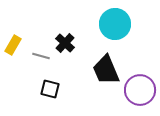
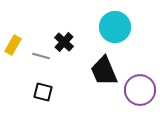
cyan circle: moved 3 px down
black cross: moved 1 px left, 1 px up
black trapezoid: moved 2 px left, 1 px down
black square: moved 7 px left, 3 px down
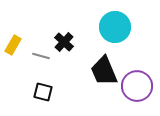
purple circle: moved 3 px left, 4 px up
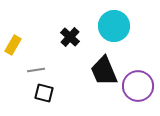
cyan circle: moved 1 px left, 1 px up
black cross: moved 6 px right, 5 px up
gray line: moved 5 px left, 14 px down; rotated 24 degrees counterclockwise
purple circle: moved 1 px right
black square: moved 1 px right, 1 px down
